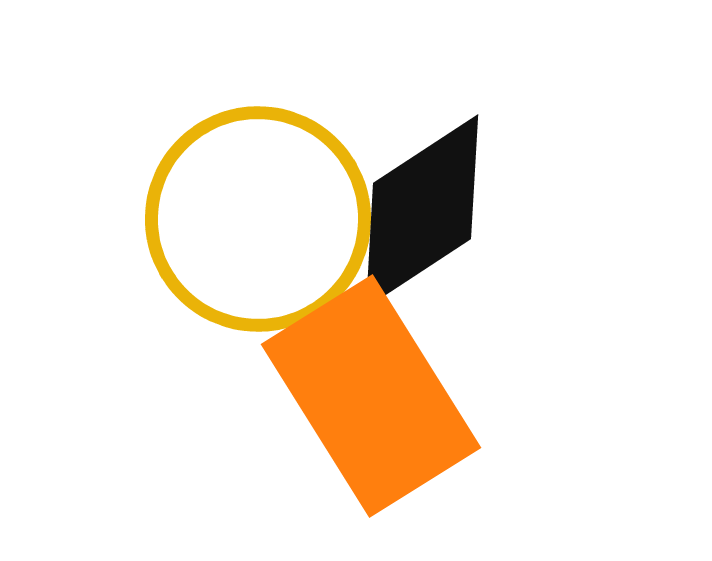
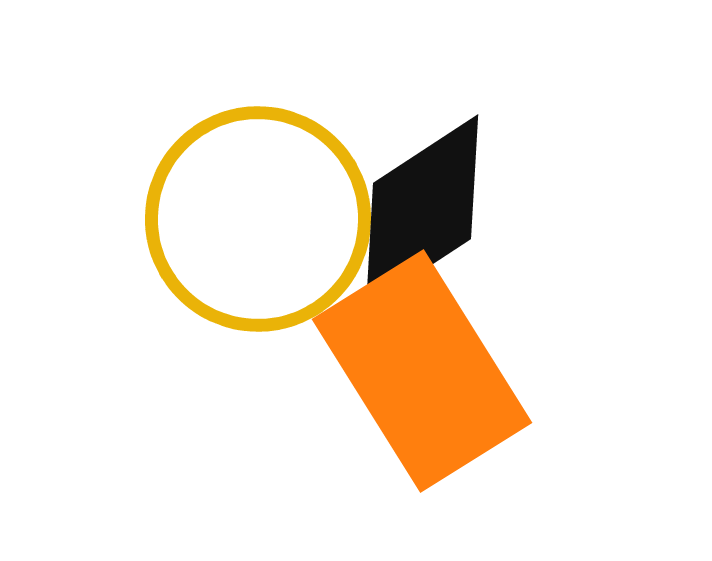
orange rectangle: moved 51 px right, 25 px up
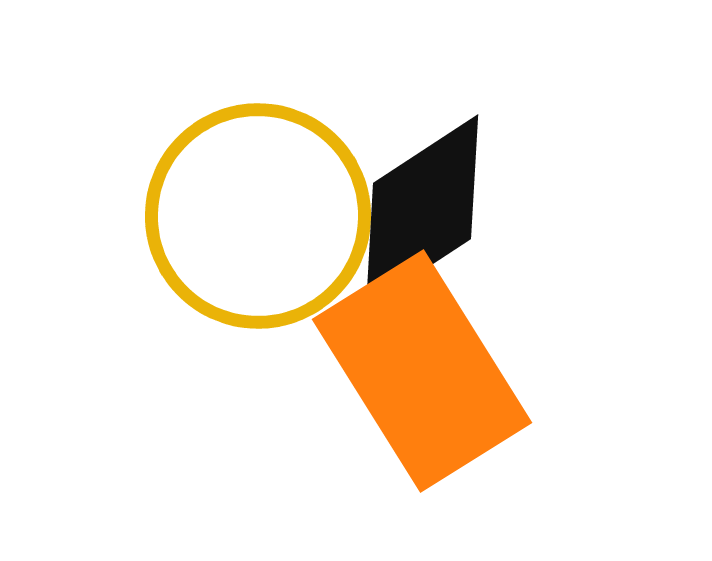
yellow circle: moved 3 px up
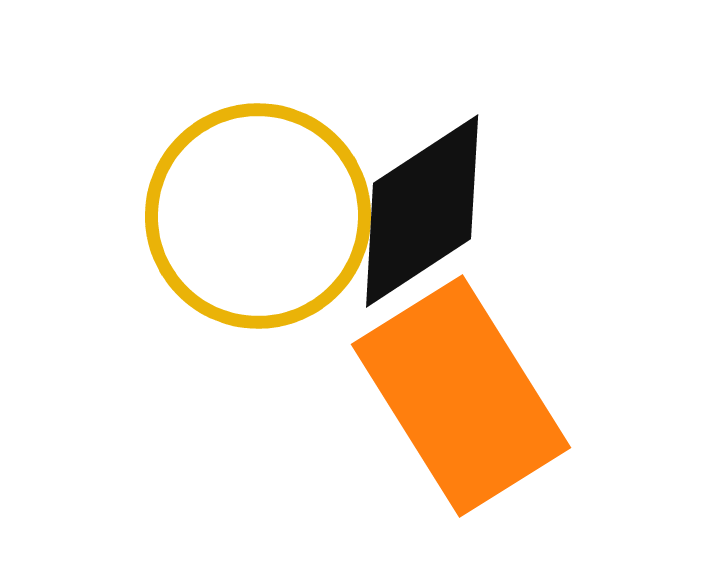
orange rectangle: moved 39 px right, 25 px down
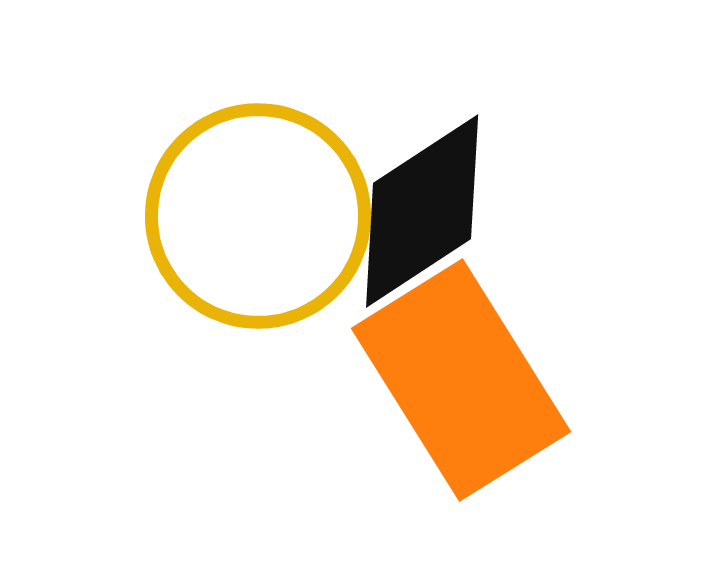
orange rectangle: moved 16 px up
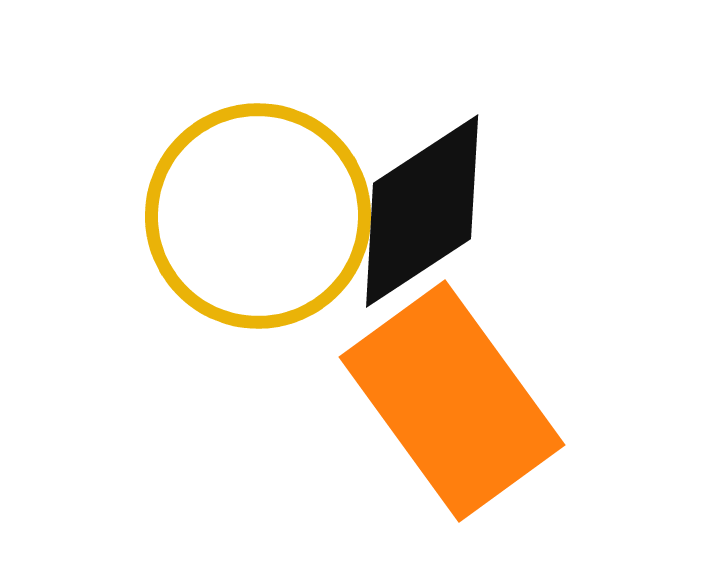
orange rectangle: moved 9 px left, 21 px down; rotated 4 degrees counterclockwise
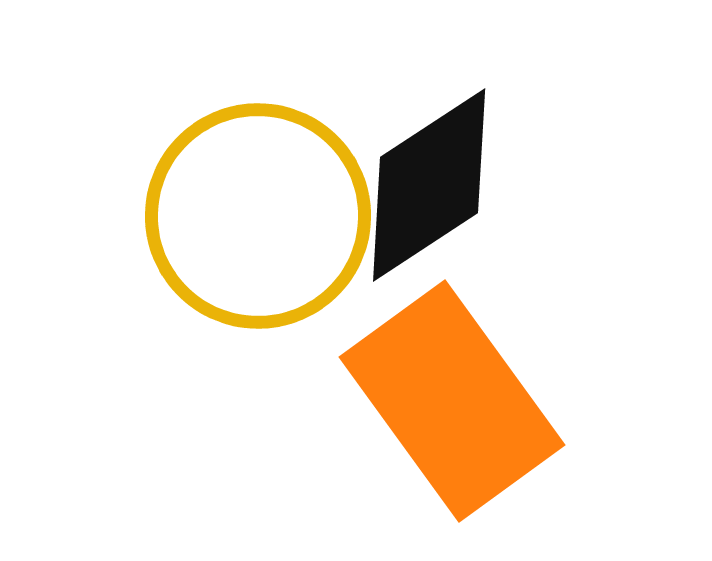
black diamond: moved 7 px right, 26 px up
